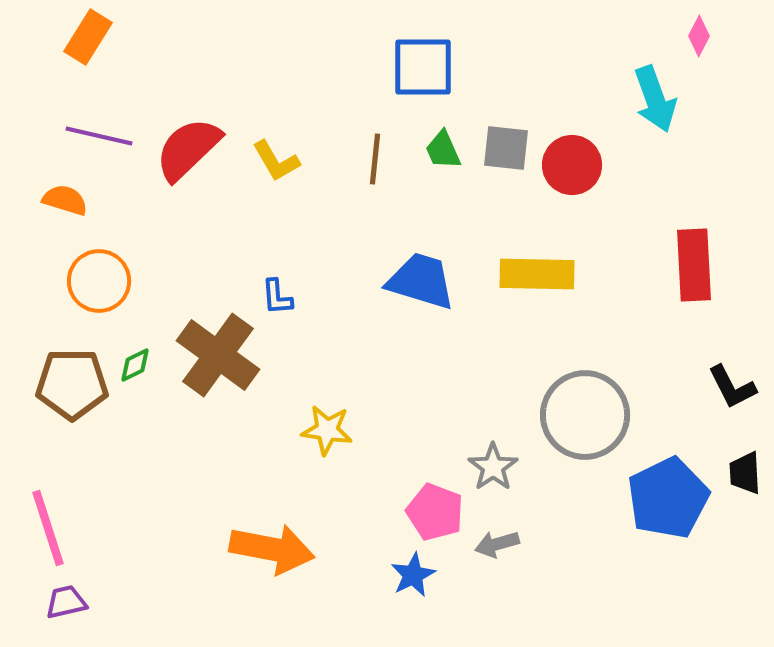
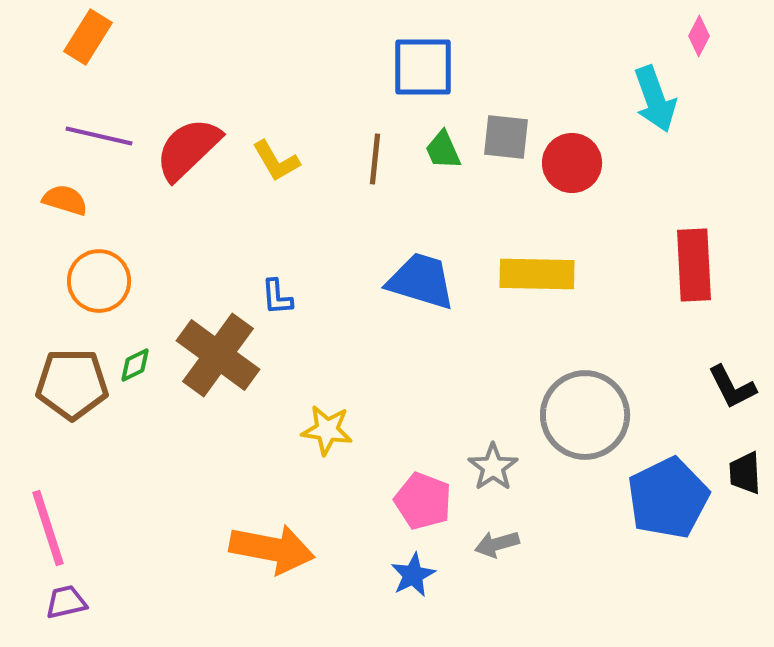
gray square: moved 11 px up
red circle: moved 2 px up
pink pentagon: moved 12 px left, 11 px up
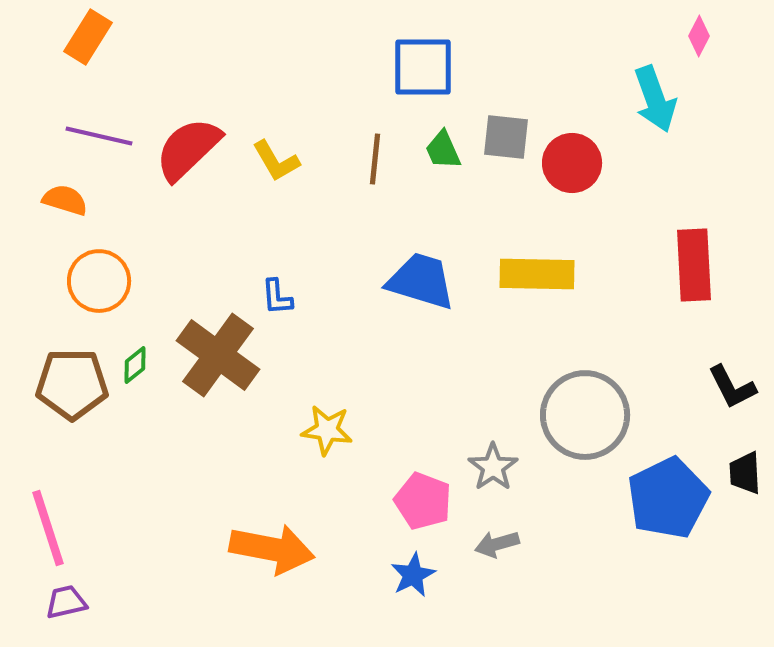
green diamond: rotated 12 degrees counterclockwise
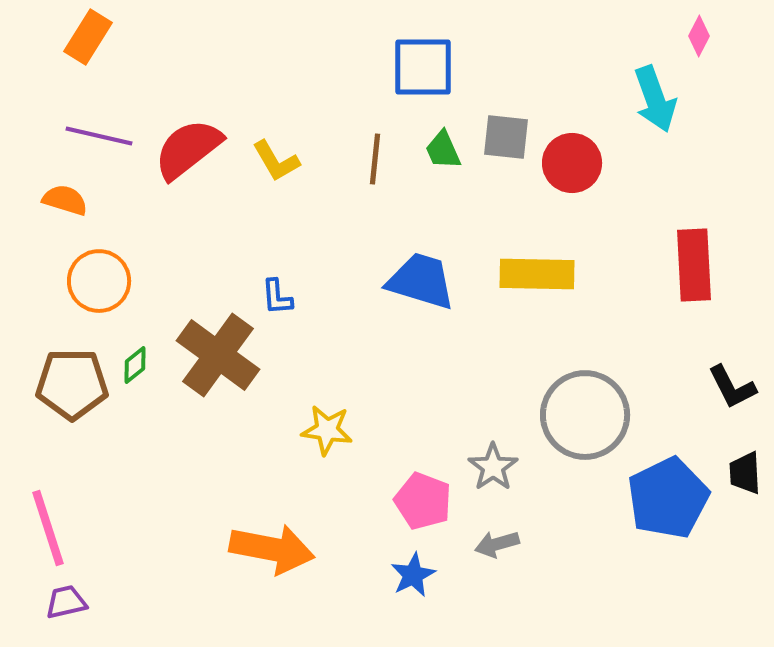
red semicircle: rotated 6 degrees clockwise
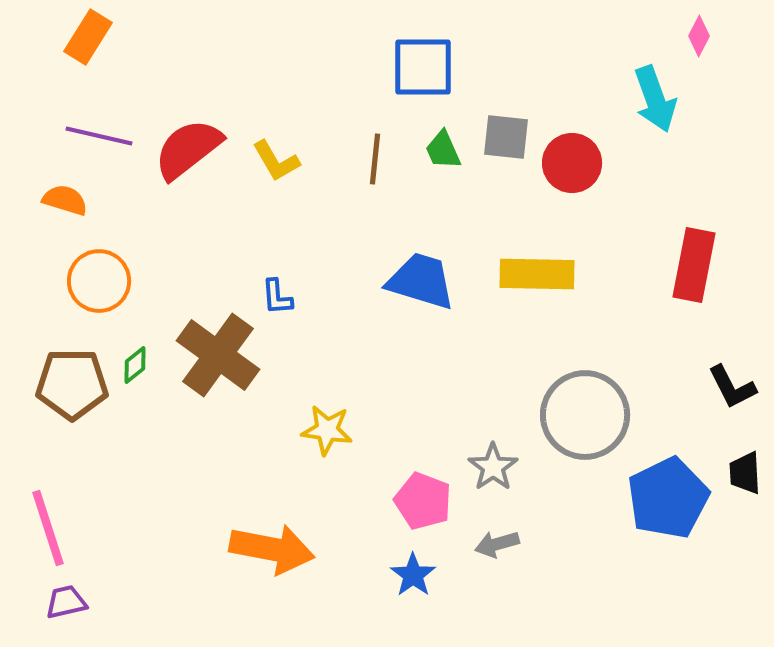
red rectangle: rotated 14 degrees clockwise
blue star: rotated 9 degrees counterclockwise
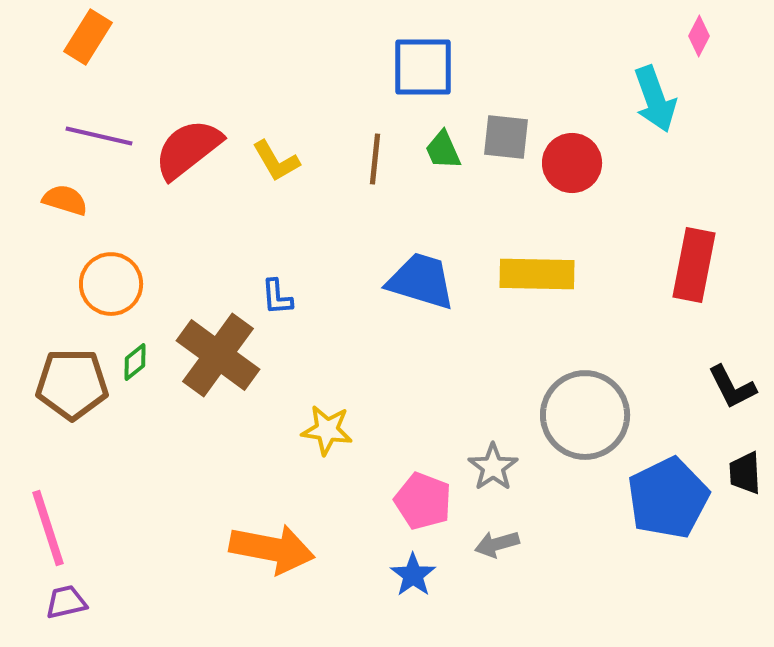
orange circle: moved 12 px right, 3 px down
green diamond: moved 3 px up
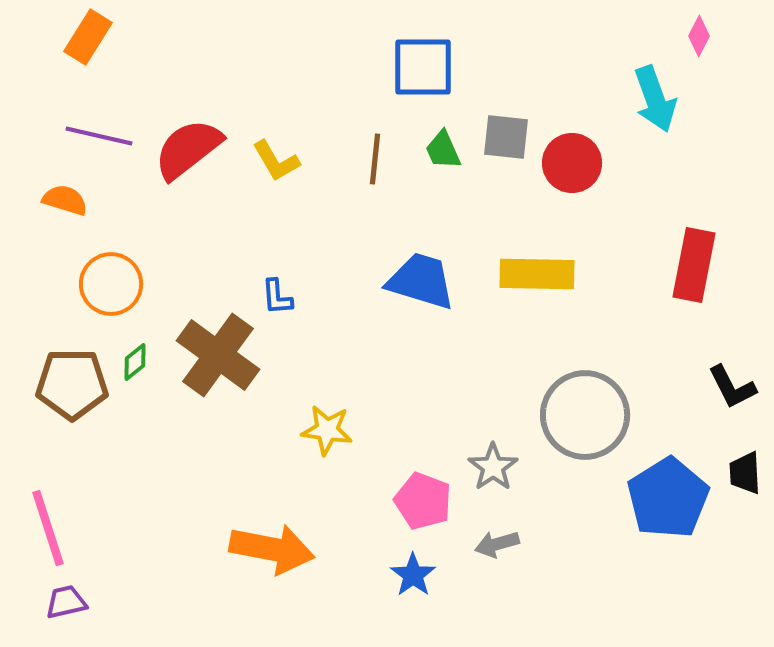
blue pentagon: rotated 6 degrees counterclockwise
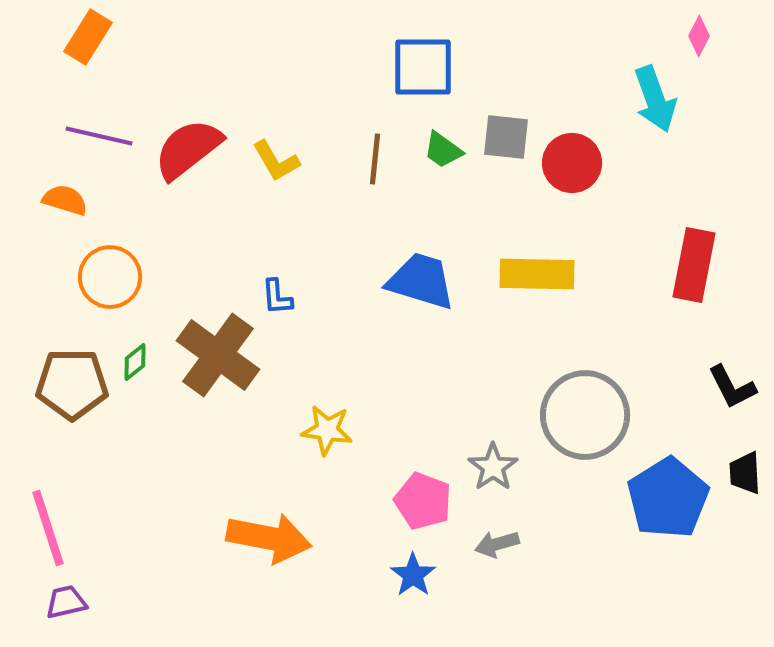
green trapezoid: rotated 30 degrees counterclockwise
orange circle: moved 1 px left, 7 px up
orange arrow: moved 3 px left, 11 px up
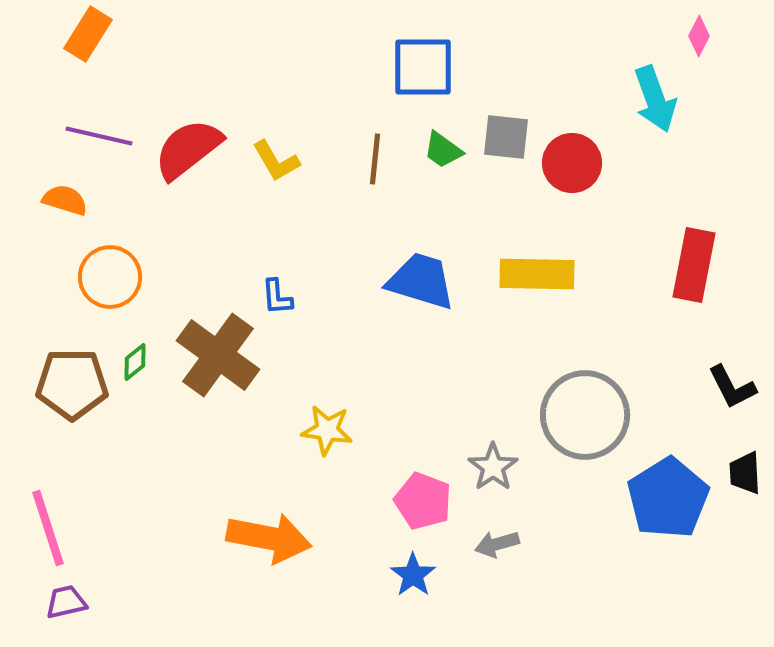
orange rectangle: moved 3 px up
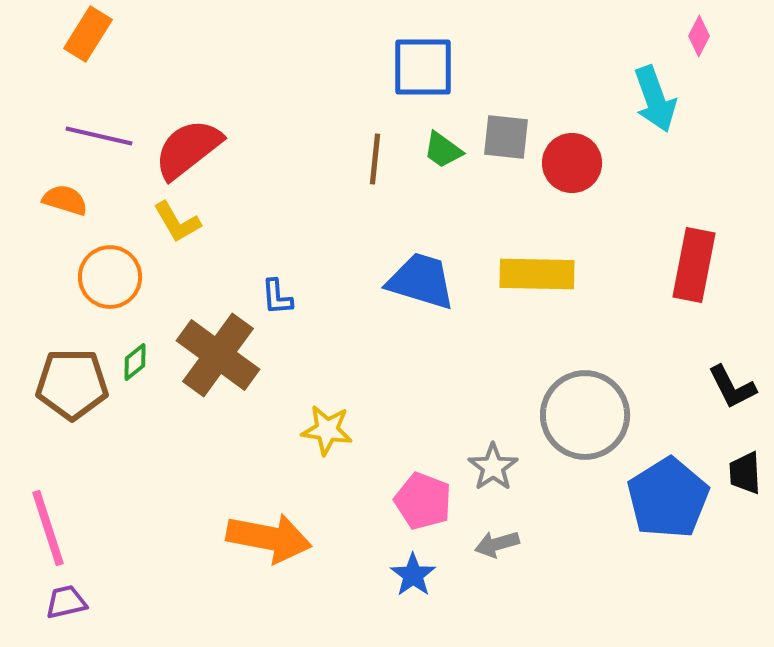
yellow L-shape: moved 99 px left, 61 px down
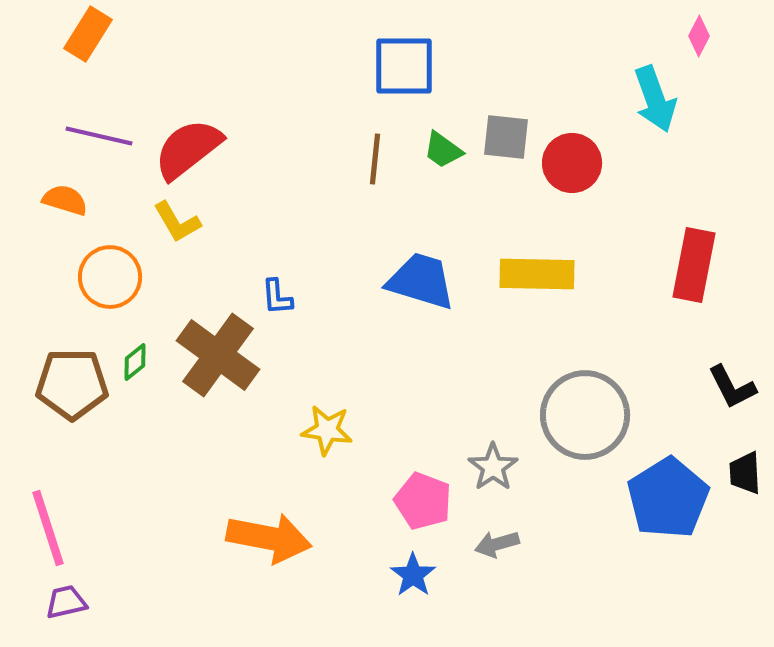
blue square: moved 19 px left, 1 px up
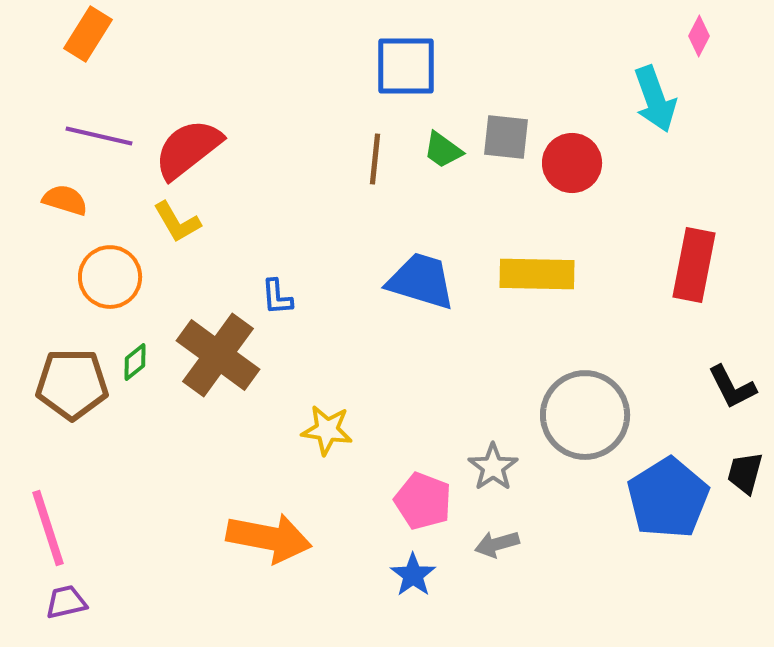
blue square: moved 2 px right
black trapezoid: rotated 18 degrees clockwise
